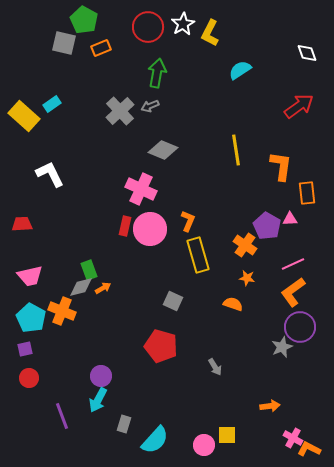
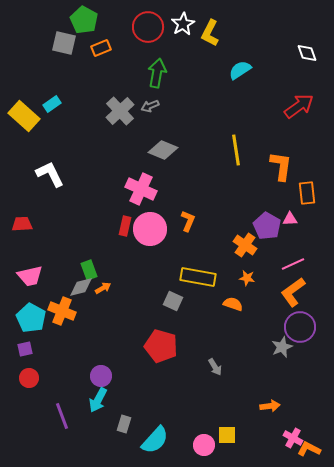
yellow rectangle at (198, 255): moved 22 px down; rotated 64 degrees counterclockwise
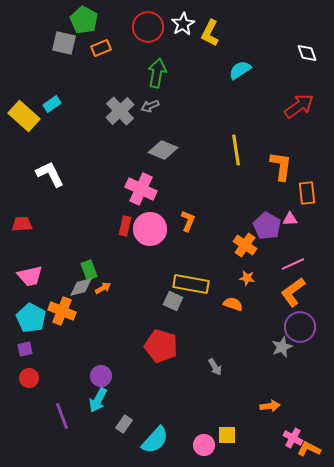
yellow rectangle at (198, 277): moved 7 px left, 7 px down
gray rectangle at (124, 424): rotated 18 degrees clockwise
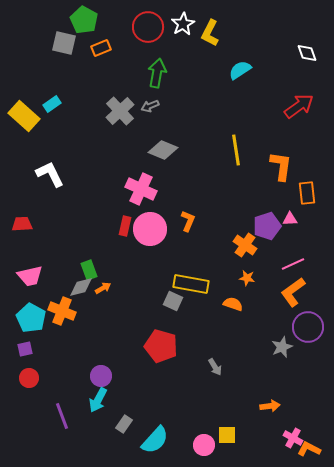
purple pentagon at (267, 226): rotated 24 degrees clockwise
purple circle at (300, 327): moved 8 px right
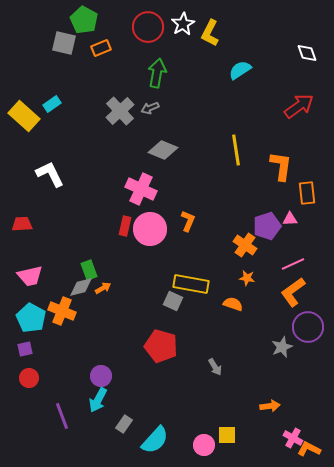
gray arrow at (150, 106): moved 2 px down
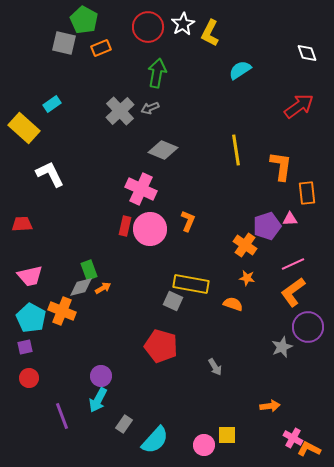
yellow rectangle at (24, 116): moved 12 px down
purple square at (25, 349): moved 2 px up
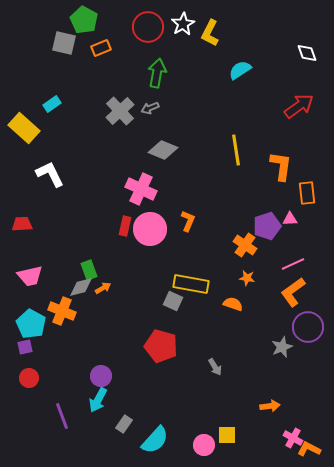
cyan pentagon at (31, 318): moved 6 px down
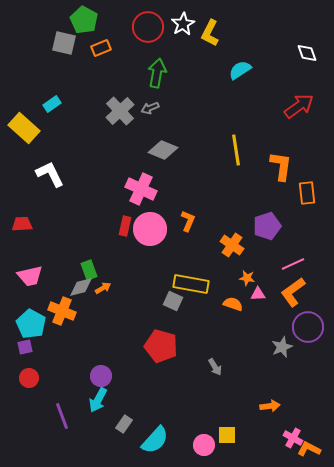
pink triangle at (290, 219): moved 32 px left, 75 px down
orange cross at (245, 245): moved 13 px left
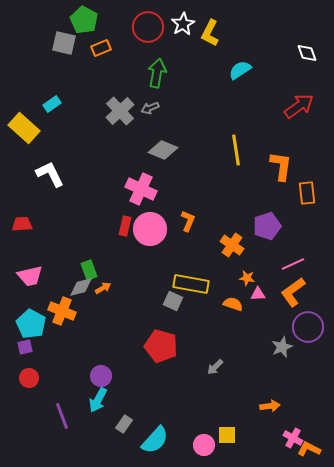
gray arrow at (215, 367): rotated 78 degrees clockwise
